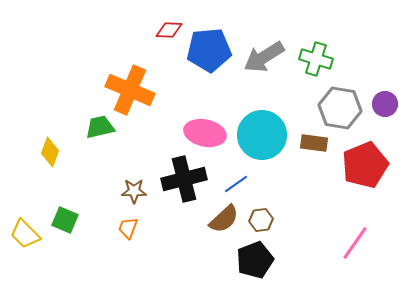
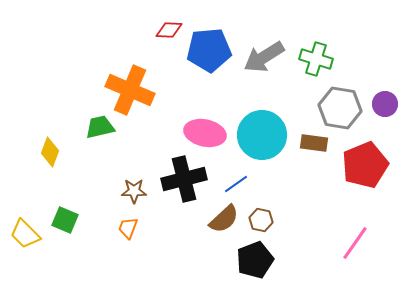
brown hexagon: rotated 20 degrees clockwise
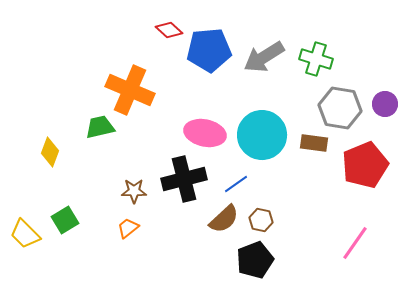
red diamond: rotated 40 degrees clockwise
green square: rotated 36 degrees clockwise
orange trapezoid: rotated 30 degrees clockwise
